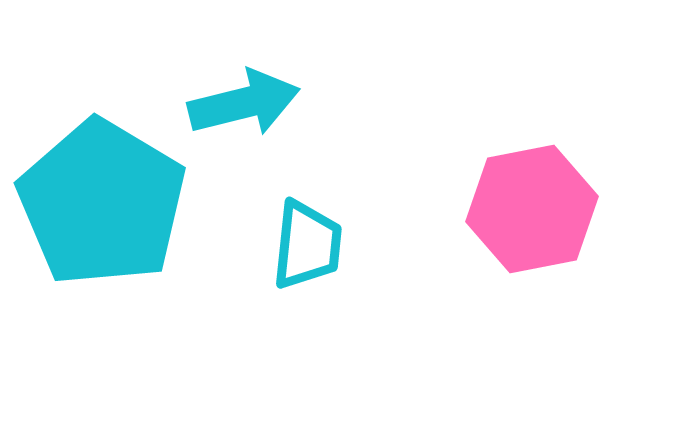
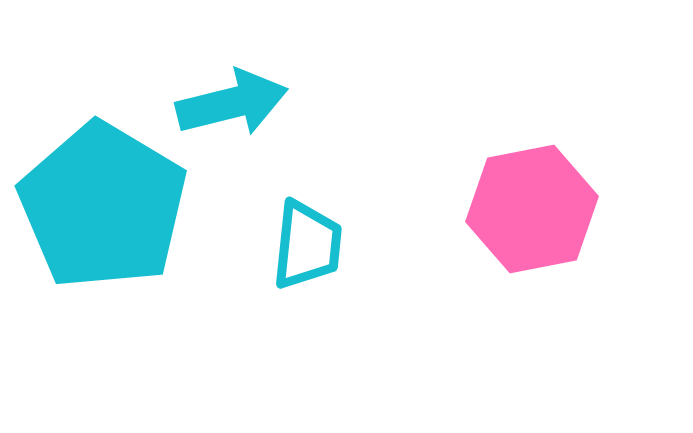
cyan arrow: moved 12 px left
cyan pentagon: moved 1 px right, 3 px down
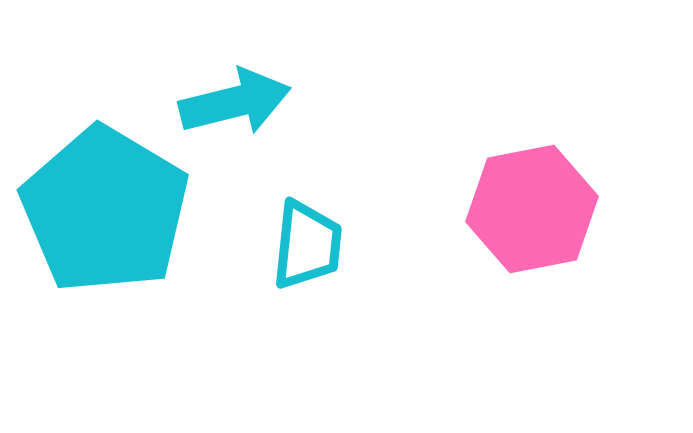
cyan arrow: moved 3 px right, 1 px up
cyan pentagon: moved 2 px right, 4 px down
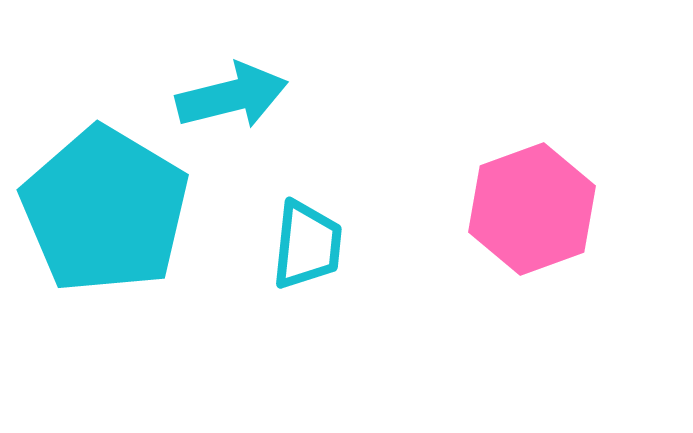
cyan arrow: moved 3 px left, 6 px up
pink hexagon: rotated 9 degrees counterclockwise
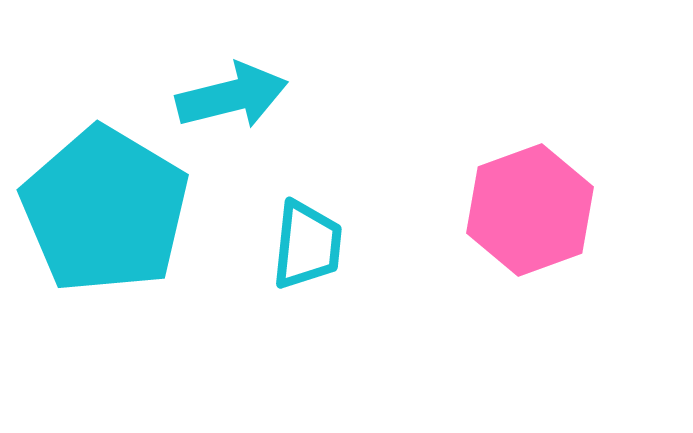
pink hexagon: moved 2 px left, 1 px down
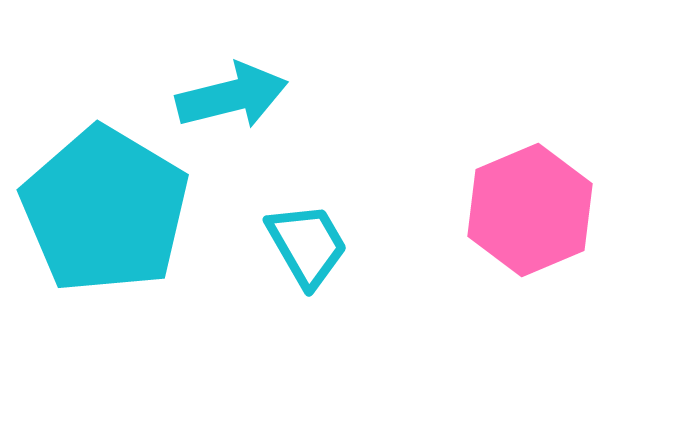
pink hexagon: rotated 3 degrees counterclockwise
cyan trapezoid: rotated 36 degrees counterclockwise
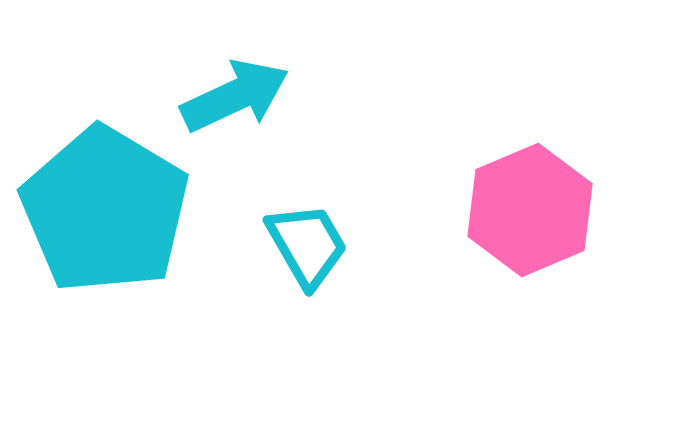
cyan arrow: moved 3 px right; rotated 11 degrees counterclockwise
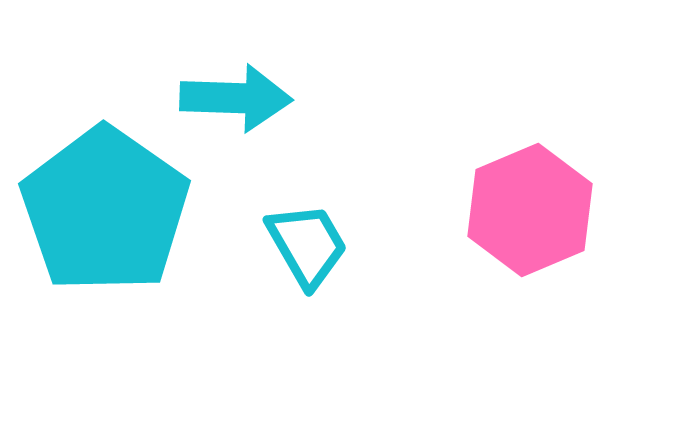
cyan arrow: moved 1 px right, 2 px down; rotated 27 degrees clockwise
cyan pentagon: rotated 4 degrees clockwise
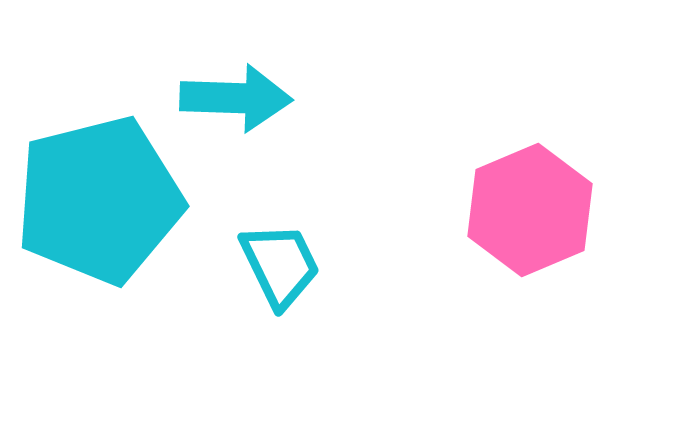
cyan pentagon: moved 6 px left, 10 px up; rotated 23 degrees clockwise
cyan trapezoid: moved 27 px left, 20 px down; rotated 4 degrees clockwise
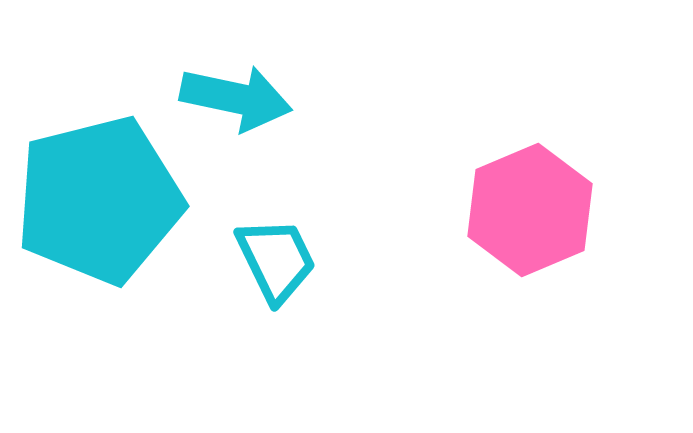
cyan arrow: rotated 10 degrees clockwise
cyan trapezoid: moved 4 px left, 5 px up
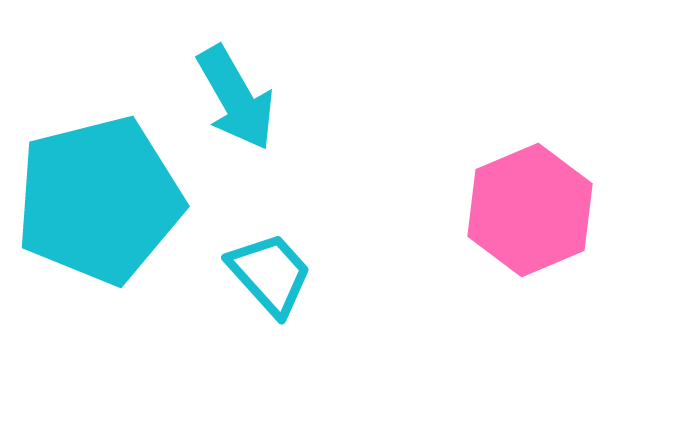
cyan arrow: rotated 48 degrees clockwise
cyan trapezoid: moved 6 px left, 14 px down; rotated 16 degrees counterclockwise
